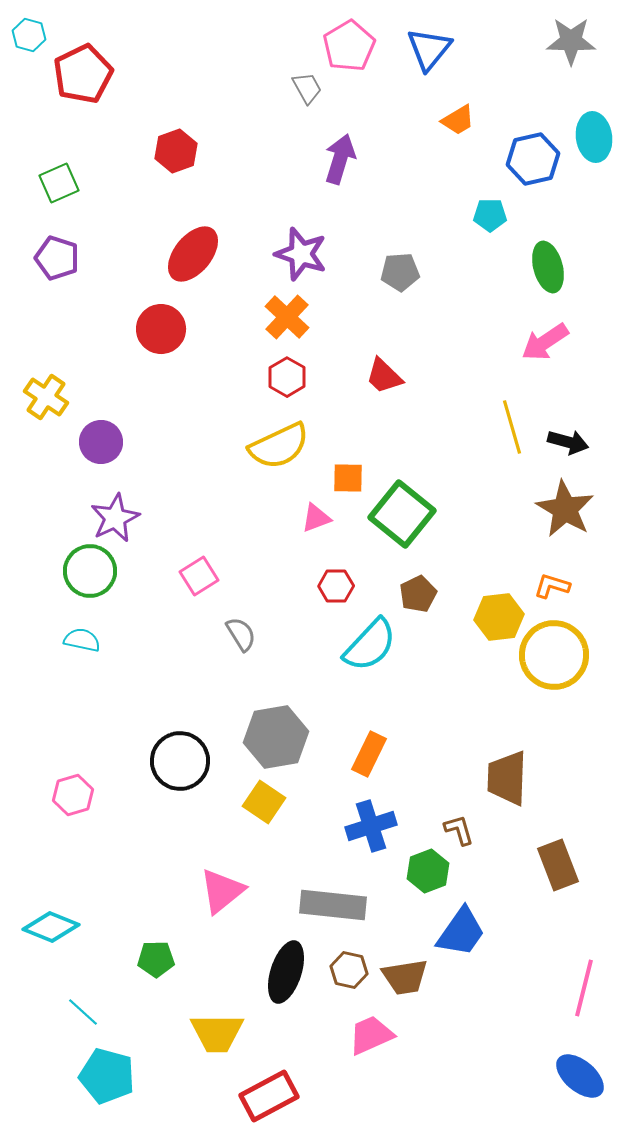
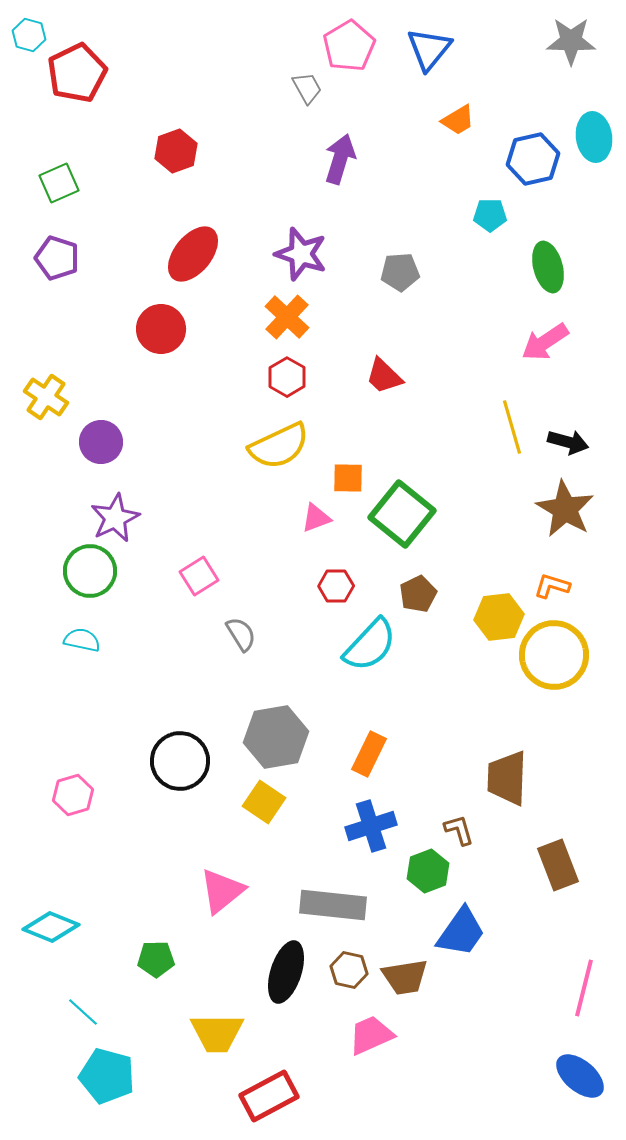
red pentagon at (83, 74): moved 6 px left, 1 px up
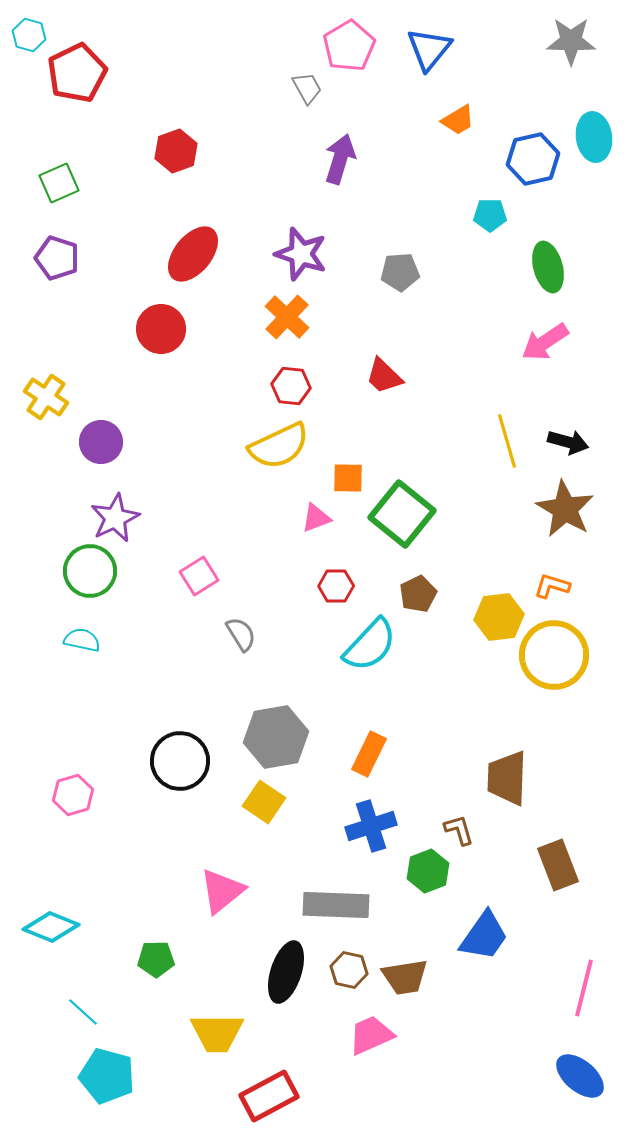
red hexagon at (287, 377): moved 4 px right, 9 px down; rotated 24 degrees counterclockwise
yellow line at (512, 427): moved 5 px left, 14 px down
gray rectangle at (333, 905): moved 3 px right; rotated 4 degrees counterclockwise
blue trapezoid at (461, 932): moved 23 px right, 4 px down
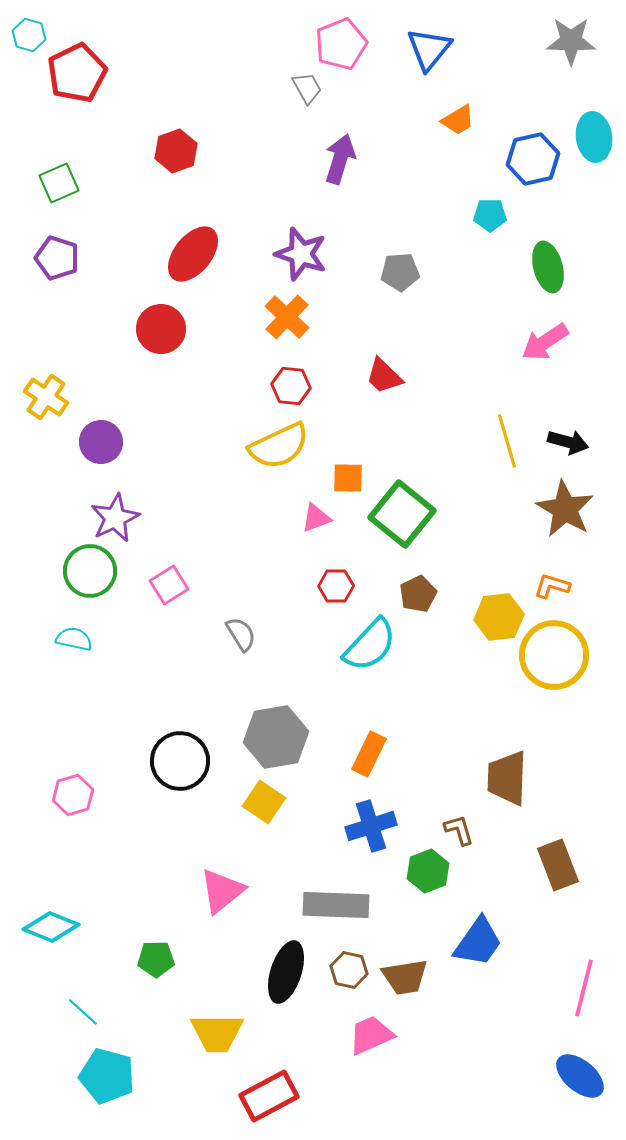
pink pentagon at (349, 46): moved 8 px left, 2 px up; rotated 9 degrees clockwise
pink square at (199, 576): moved 30 px left, 9 px down
cyan semicircle at (82, 640): moved 8 px left, 1 px up
blue trapezoid at (484, 936): moved 6 px left, 6 px down
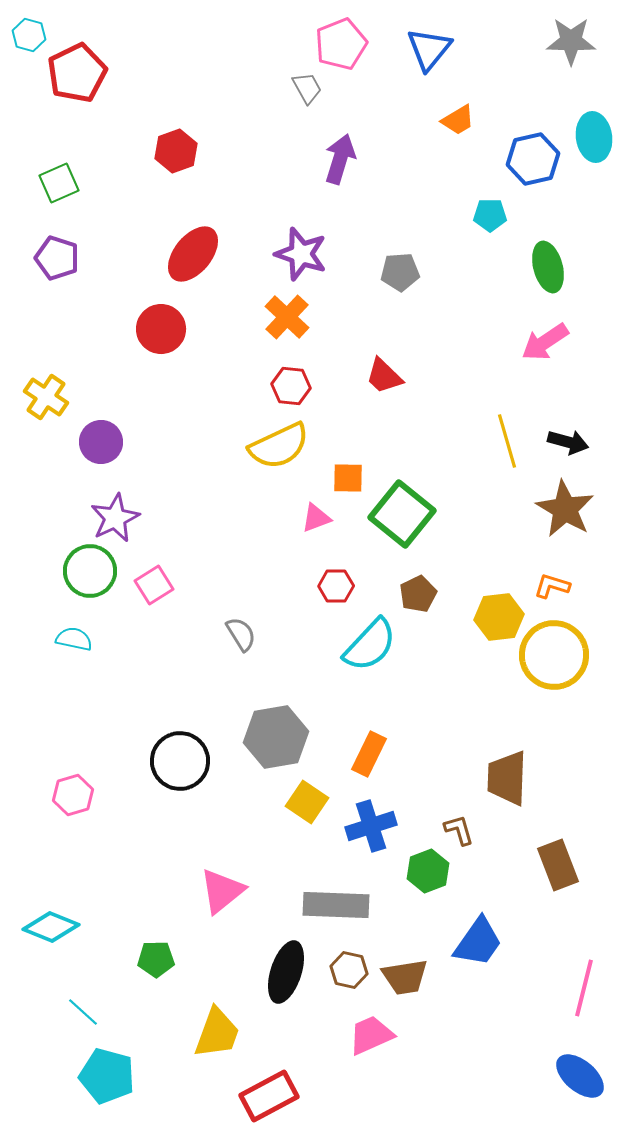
pink square at (169, 585): moved 15 px left
yellow square at (264, 802): moved 43 px right
yellow trapezoid at (217, 1033): rotated 70 degrees counterclockwise
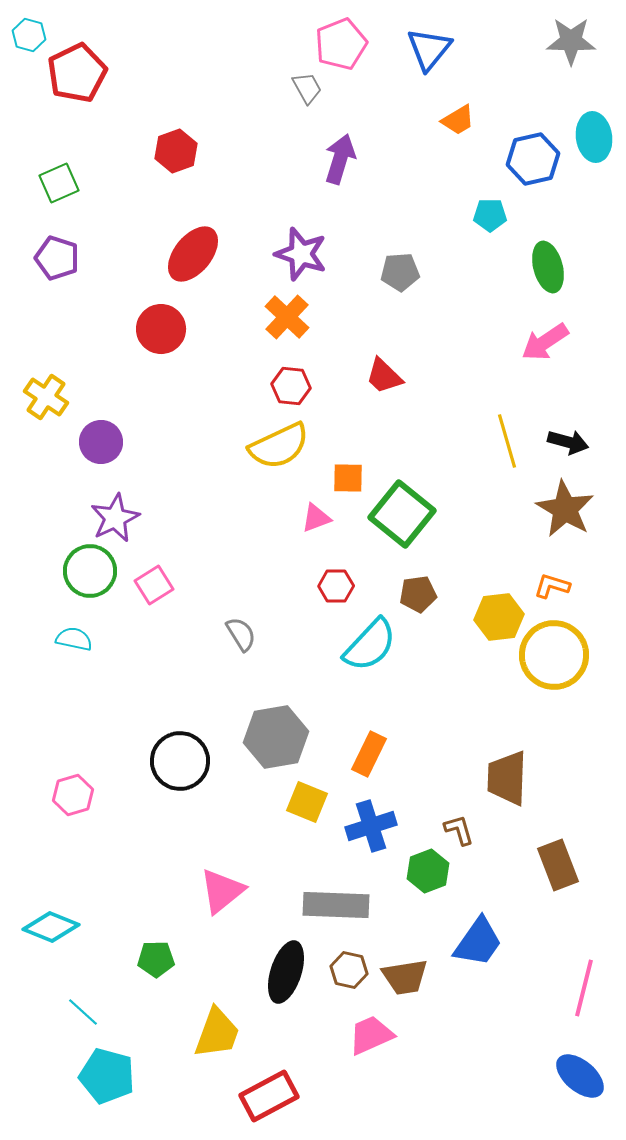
brown pentagon at (418, 594): rotated 18 degrees clockwise
yellow square at (307, 802): rotated 12 degrees counterclockwise
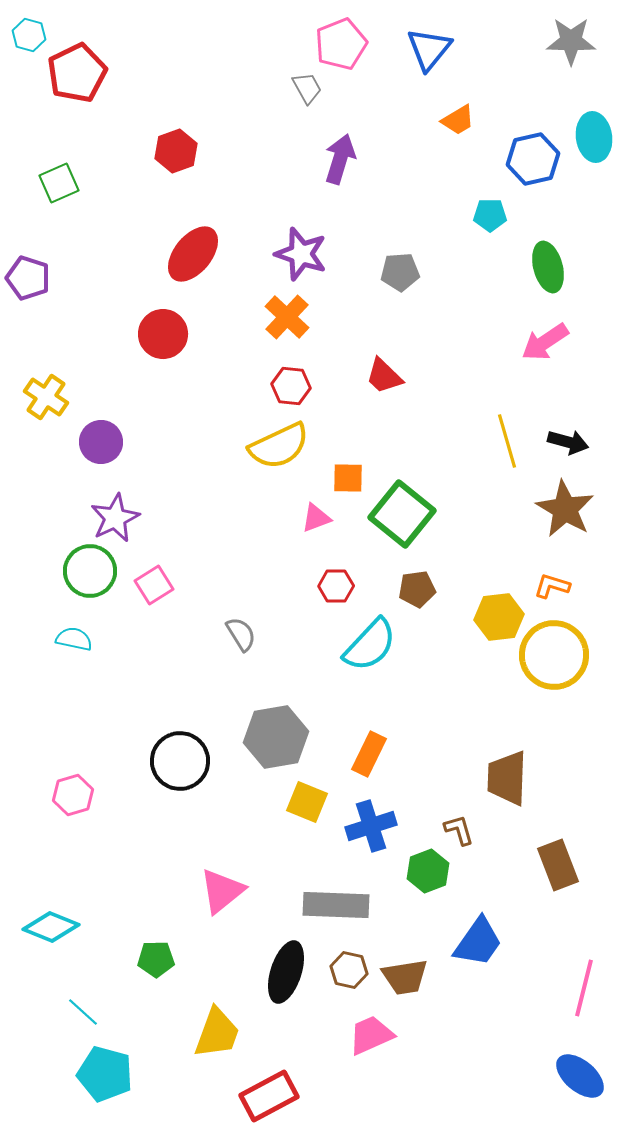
purple pentagon at (57, 258): moved 29 px left, 20 px down
red circle at (161, 329): moved 2 px right, 5 px down
brown pentagon at (418, 594): moved 1 px left, 5 px up
cyan pentagon at (107, 1076): moved 2 px left, 2 px up
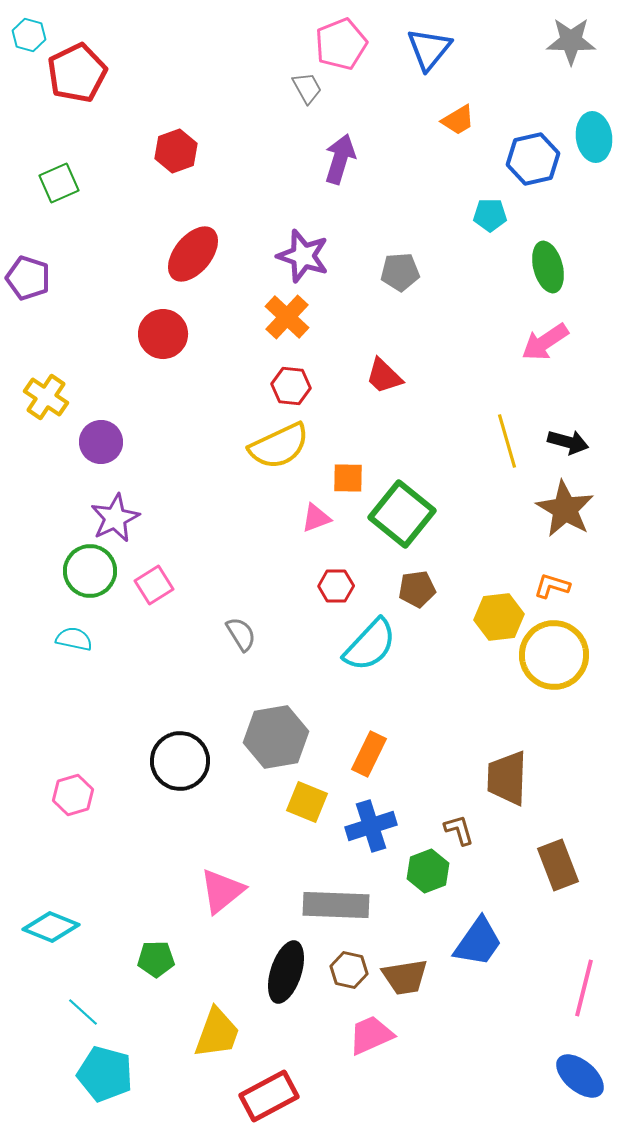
purple star at (301, 254): moved 2 px right, 2 px down
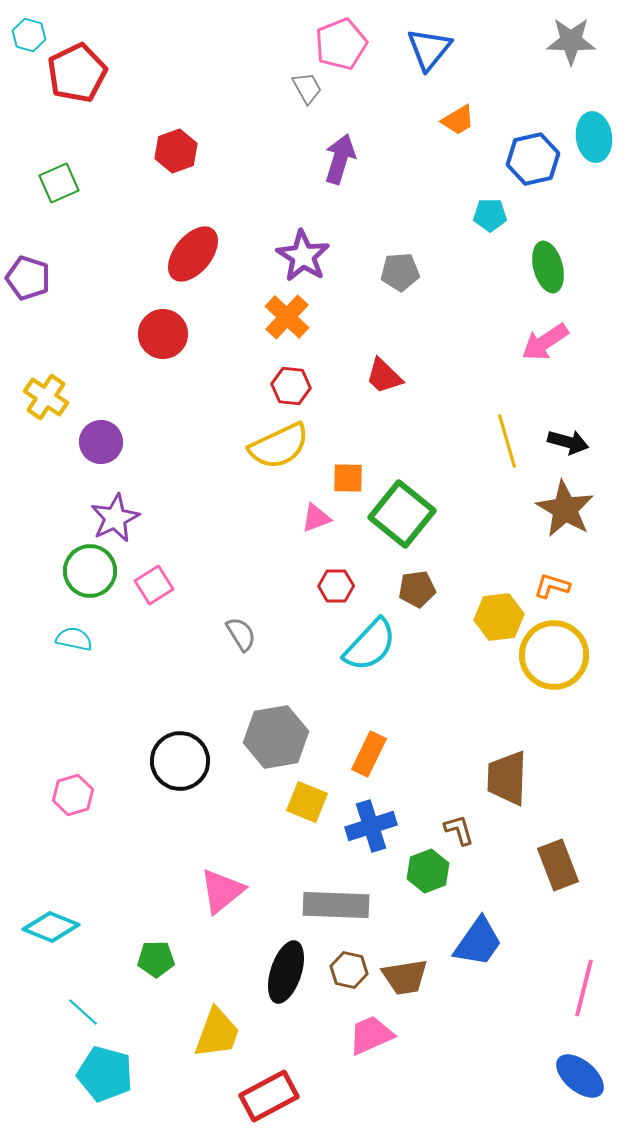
purple star at (303, 256): rotated 14 degrees clockwise
